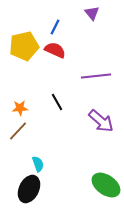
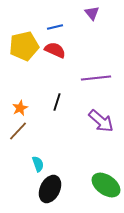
blue line: rotated 49 degrees clockwise
purple line: moved 2 px down
black line: rotated 48 degrees clockwise
orange star: rotated 21 degrees counterclockwise
black ellipse: moved 21 px right
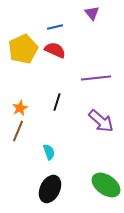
yellow pentagon: moved 1 px left, 3 px down; rotated 12 degrees counterclockwise
brown line: rotated 20 degrees counterclockwise
cyan semicircle: moved 11 px right, 12 px up
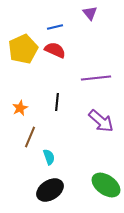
purple triangle: moved 2 px left
black line: rotated 12 degrees counterclockwise
brown line: moved 12 px right, 6 px down
cyan semicircle: moved 5 px down
black ellipse: moved 1 px down; rotated 32 degrees clockwise
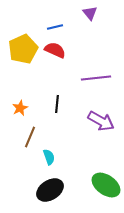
black line: moved 2 px down
purple arrow: rotated 12 degrees counterclockwise
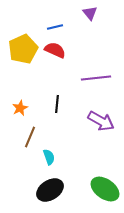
green ellipse: moved 1 px left, 4 px down
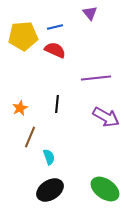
yellow pentagon: moved 13 px up; rotated 20 degrees clockwise
purple arrow: moved 5 px right, 4 px up
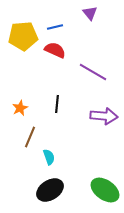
purple line: moved 3 px left, 6 px up; rotated 36 degrees clockwise
purple arrow: moved 2 px left, 1 px up; rotated 24 degrees counterclockwise
green ellipse: moved 1 px down
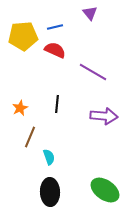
black ellipse: moved 2 px down; rotated 60 degrees counterclockwise
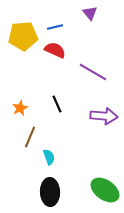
black line: rotated 30 degrees counterclockwise
